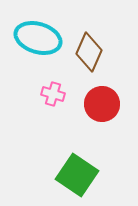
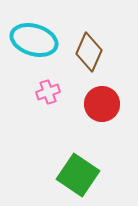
cyan ellipse: moved 4 px left, 2 px down
pink cross: moved 5 px left, 2 px up; rotated 35 degrees counterclockwise
green square: moved 1 px right
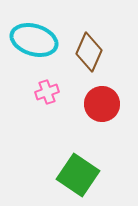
pink cross: moved 1 px left
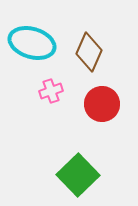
cyan ellipse: moved 2 px left, 3 px down
pink cross: moved 4 px right, 1 px up
green square: rotated 12 degrees clockwise
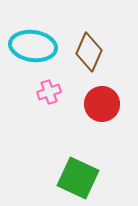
cyan ellipse: moved 1 px right, 3 px down; rotated 9 degrees counterclockwise
pink cross: moved 2 px left, 1 px down
green square: moved 3 px down; rotated 21 degrees counterclockwise
